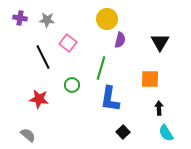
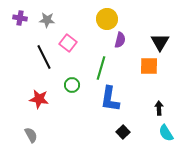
black line: moved 1 px right
orange square: moved 1 px left, 13 px up
gray semicircle: moved 3 px right; rotated 21 degrees clockwise
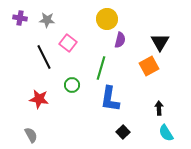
orange square: rotated 30 degrees counterclockwise
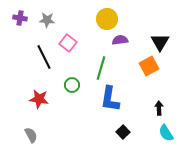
purple semicircle: rotated 112 degrees counterclockwise
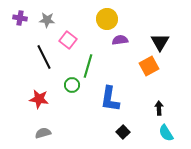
pink square: moved 3 px up
green line: moved 13 px left, 2 px up
gray semicircle: moved 12 px right, 2 px up; rotated 77 degrees counterclockwise
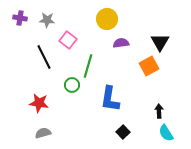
purple semicircle: moved 1 px right, 3 px down
red star: moved 4 px down
black arrow: moved 3 px down
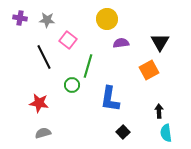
orange square: moved 4 px down
cyan semicircle: rotated 24 degrees clockwise
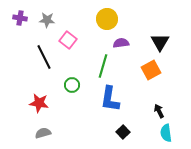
green line: moved 15 px right
orange square: moved 2 px right
black arrow: rotated 24 degrees counterclockwise
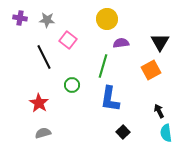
red star: rotated 24 degrees clockwise
